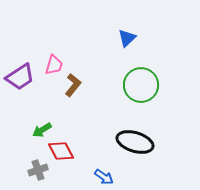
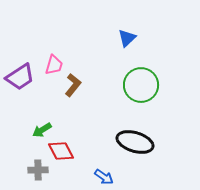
gray cross: rotated 18 degrees clockwise
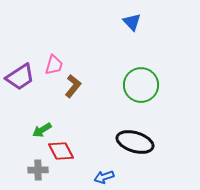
blue triangle: moved 5 px right, 16 px up; rotated 30 degrees counterclockwise
brown L-shape: moved 1 px down
blue arrow: rotated 126 degrees clockwise
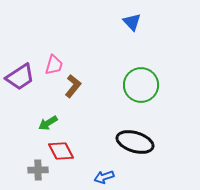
green arrow: moved 6 px right, 7 px up
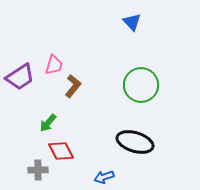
green arrow: rotated 18 degrees counterclockwise
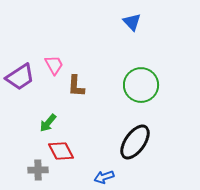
pink trapezoid: rotated 45 degrees counterclockwise
brown L-shape: moved 3 px right; rotated 145 degrees clockwise
black ellipse: rotated 72 degrees counterclockwise
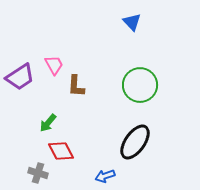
green circle: moved 1 px left
gray cross: moved 3 px down; rotated 18 degrees clockwise
blue arrow: moved 1 px right, 1 px up
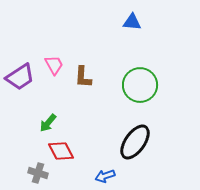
blue triangle: rotated 42 degrees counterclockwise
brown L-shape: moved 7 px right, 9 px up
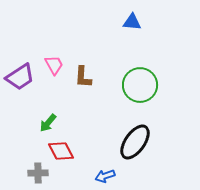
gray cross: rotated 18 degrees counterclockwise
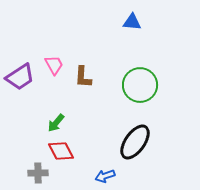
green arrow: moved 8 px right
